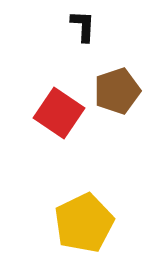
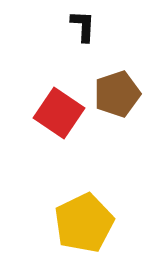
brown pentagon: moved 3 px down
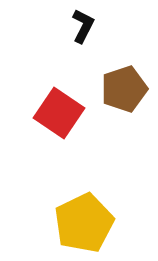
black L-shape: rotated 24 degrees clockwise
brown pentagon: moved 7 px right, 5 px up
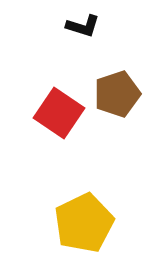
black L-shape: rotated 80 degrees clockwise
brown pentagon: moved 7 px left, 5 px down
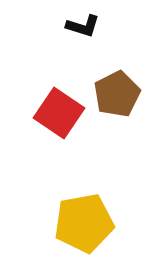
brown pentagon: rotated 9 degrees counterclockwise
yellow pentagon: rotated 16 degrees clockwise
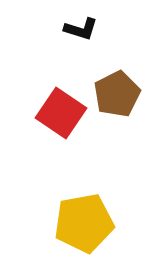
black L-shape: moved 2 px left, 3 px down
red square: moved 2 px right
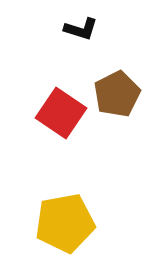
yellow pentagon: moved 19 px left
